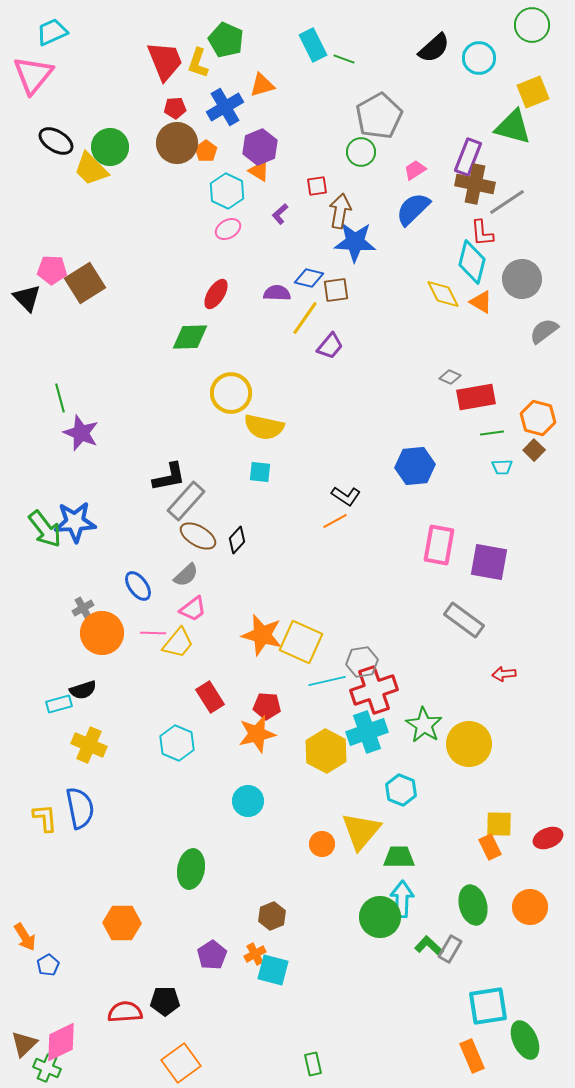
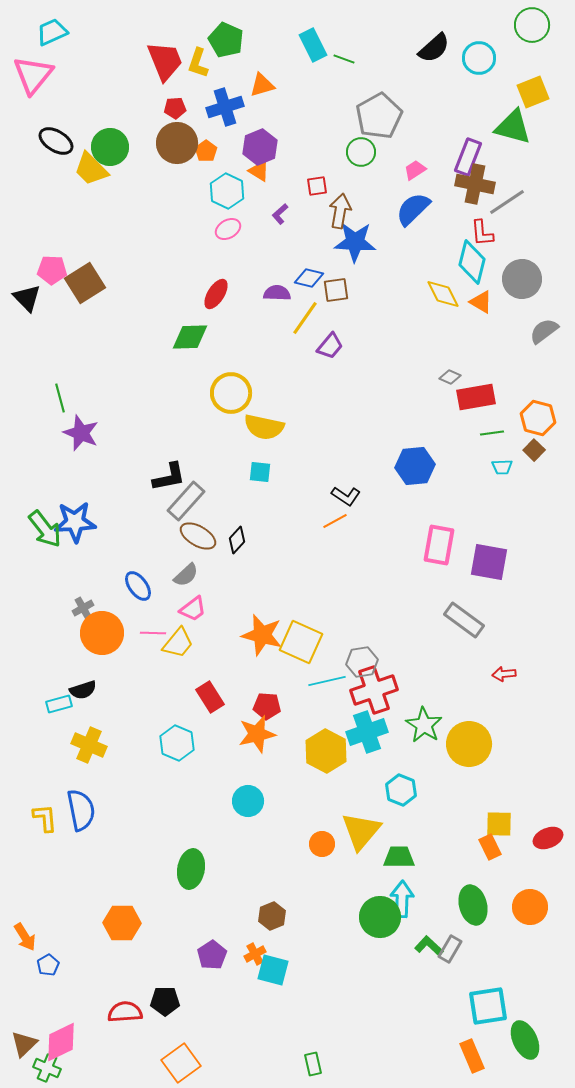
blue cross at (225, 107): rotated 12 degrees clockwise
blue semicircle at (80, 808): moved 1 px right, 2 px down
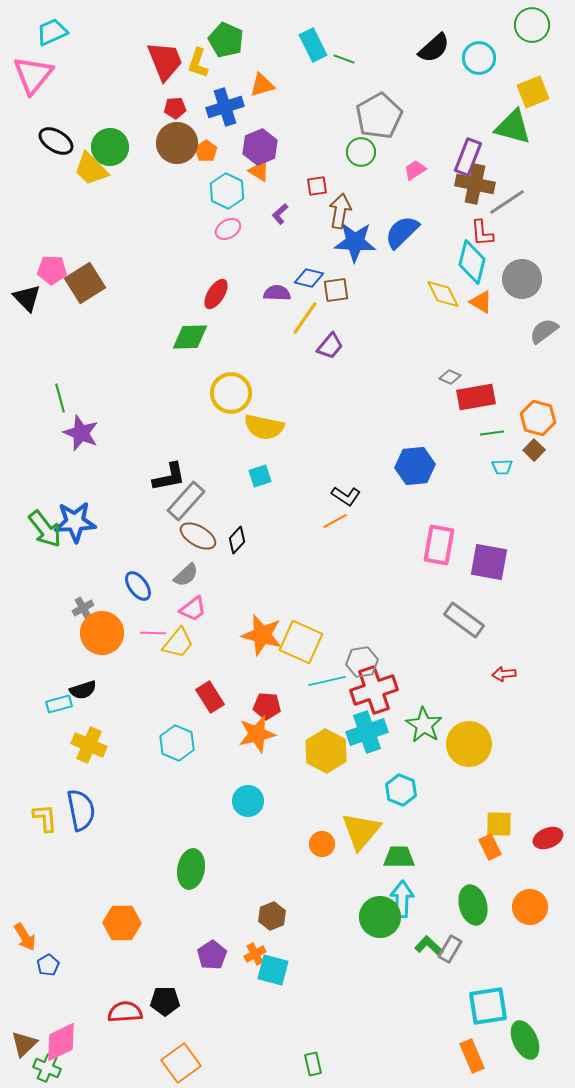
blue semicircle at (413, 209): moved 11 px left, 23 px down
cyan square at (260, 472): moved 4 px down; rotated 25 degrees counterclockwise
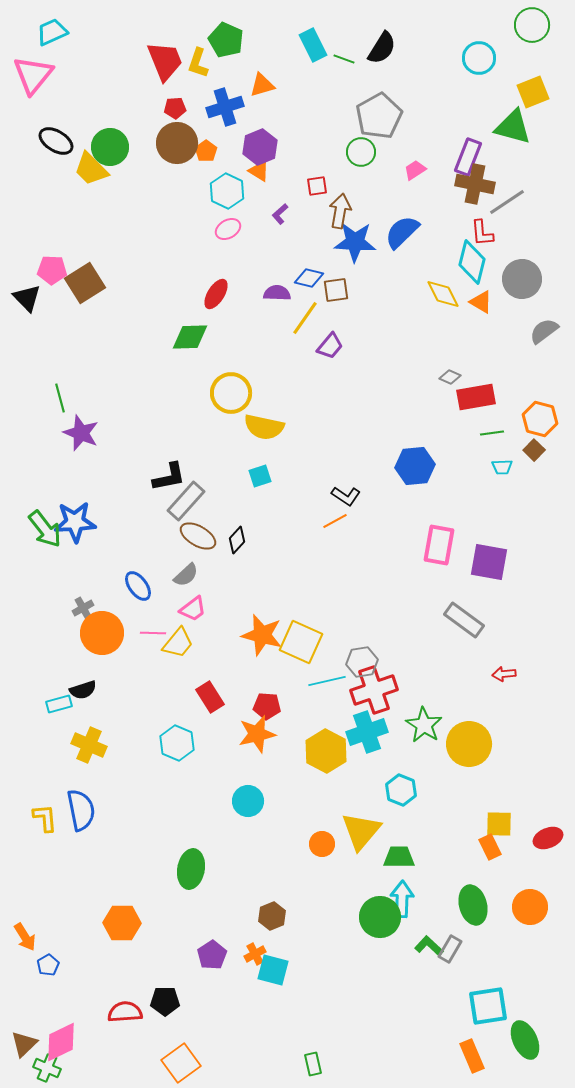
black semicircle at (434, 48): moved 52 px left; rotated 16 degrees counterclockwise
orange hexagon at (538, 418): moved 2 px right, 1 px down
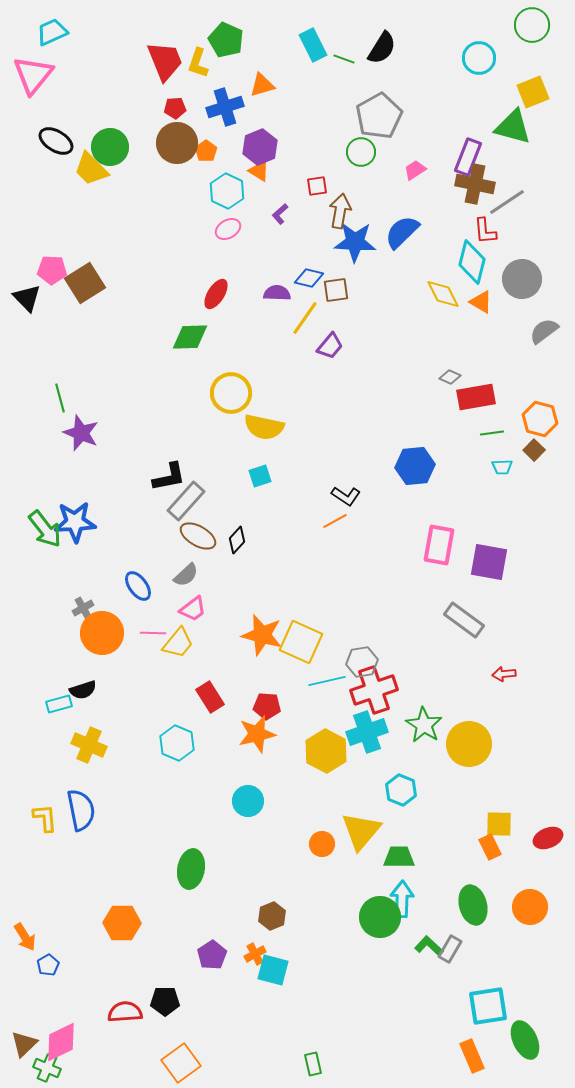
red L-shape at (482, 233): moved 3 px right, 2 px up
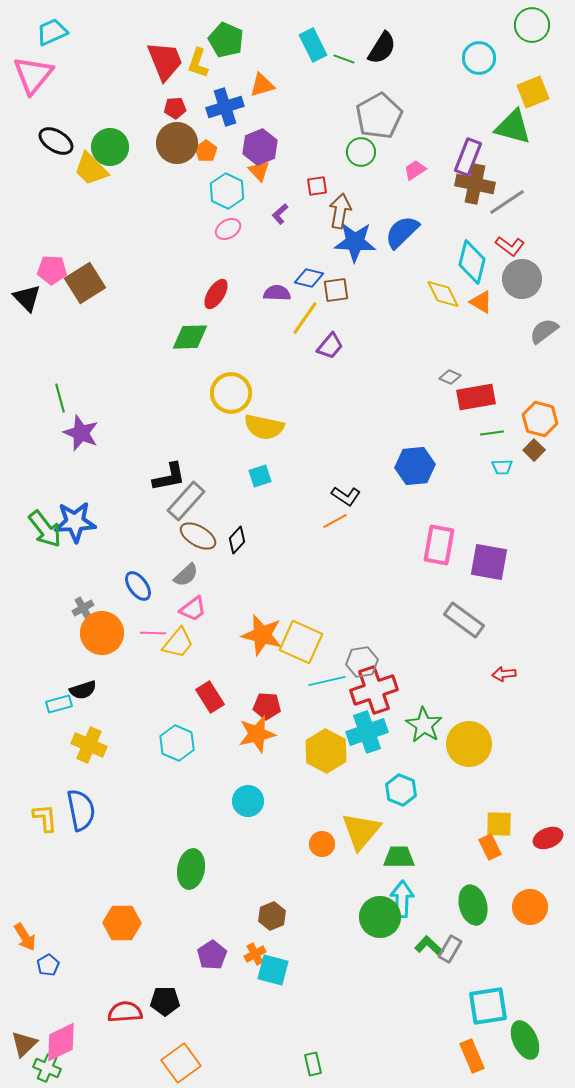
orange triangle at (259, 171): rotated 15 degrees clockwise
red L-shape at (485, 231): moved 25 px right, 15 px down; rotated 48 degrees counterclockwise
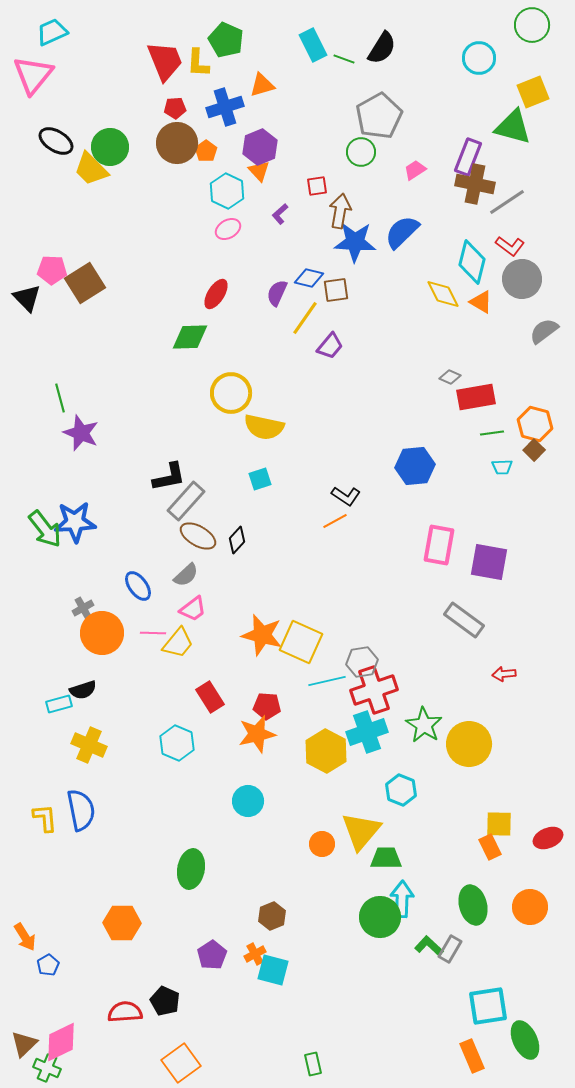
yellow L-shape at (198, 63): rotated 16 degrees counterclockwise
purple semicircle at (277, 293): rotated 68 degrees counterclockwise
orange hexagon at (540, 419): moved 5 px left, 5 px down
cyan square at (260, 476): moved 3 px down
green trapezoid at (399, 857): moved 13 px left, 1 px down
black pentagon at (165, 1001): rotated 24 degrees clockwise
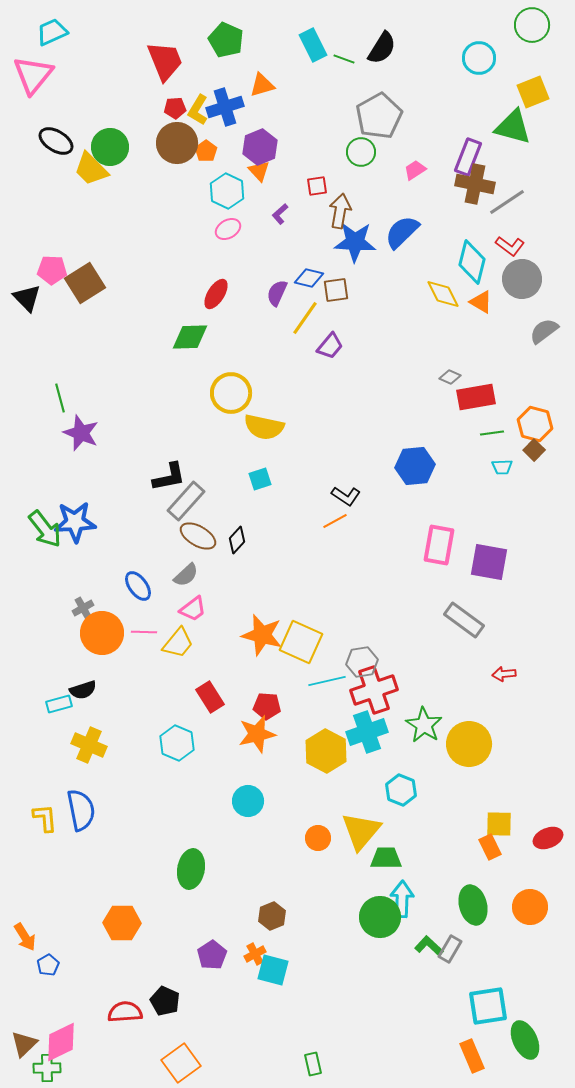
yellow L-shape at (198, 63): moved 47 px down; rotated 28 degrees clockwise
pink line at (153, 633): moved 9 px left, 1 px up
orange circle at (322, 844): moved 4 px left, 6 px up
green cross at (47, 1068): rotated 24 degrees counterclockwise
